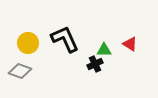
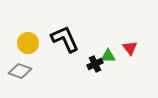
red triangle: moved 4 px down; rotated 21 degrees clockwise
green triangle: moved 4 px right, 6 px down
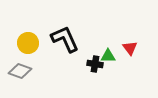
black cross: rotated 35 degrees clockwise
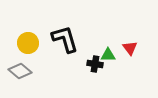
black L-shape: rotated 8 degrees clockwise
green triangle: moved 1 px up
gray diamond: rotated 20 degrees clockwise
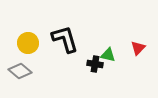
red triangle: moved 8 px right; rotated 21 degrees clockwise
green triangle: rotated 14 degrees clockwise
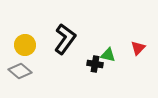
black L-shape: rotated 52 degrees clockwise
yellow circle: moved 3 px left, 2 px down
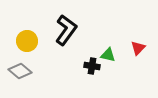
black L-shape: moved 1 px right, 9 px up
yellow circle: moved 2 px right, 4 px up
black cross: moved 3 px left, 2 px down
